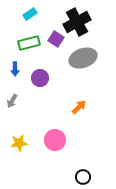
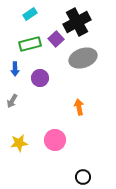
purple square: rotated 14 degrees clockwise
green rectangle: moved 1 px right, 1 px down
orange arrow: rotated 56 degrees counterclockwise
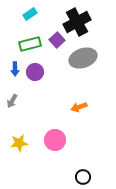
purple square: moved 1 px right, 1 px down
purple circle: moved 5 px left, 6 px up
orange arrow: rotated 98 degrees counterclockwise
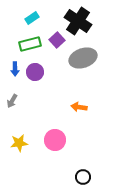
cyan rectangle: moved 2 px right, 4 px down
black cross: moved 1 px right, 1 px up; rotated 28 degrees counterclockwise
orange arrow: rotated 28 degrees clockwise
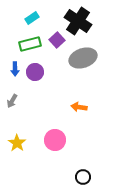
yellow star: moved 2 px left; rotated 30 degrees counterclockwise
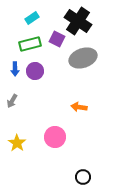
purple square: moved 1 px up; rotated 21 degrees counterclockwise
purple circle: moved 1 px up
pink circle: moved 3 px up
